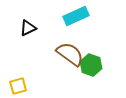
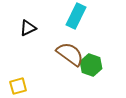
cyan rectangle: rotated 40 degrees counterclockwise
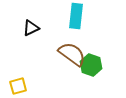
cyan rectangle: rotated 20 degrees counterclockwise
black triangle: moved 3 px right
brown semicircle: moved 2 px right
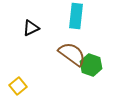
yellow square: rotated 24 degrees counterclockwise
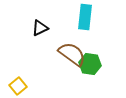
cyan rectangle: moved 9 px right, 1 px down
black triangle: moved 9 px right
green hexagon: moved 1 px left, 1 px up; rotated 10 degrees counterclockwise
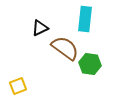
cyan rectangle: moved 2 px down
brown semicircle: moved 7 px left, 6 px up
yellow square: rotated 18 degrees clockwise
